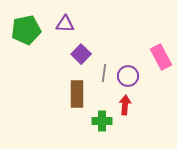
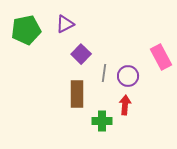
purple triangle: rotated 30 degrees counterclockwise
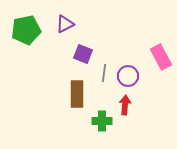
purple square: moved 2 px right; rotated 24 degrees counterclockwise
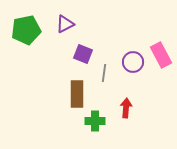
pink rectangle: moved 2 px up
purple circle: moved 5 px right, 14 px up
red arrow: moved 1 px right, 3 px down
green cross: moved 7 px left
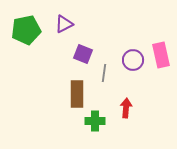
purple triangle: moved 1 px left
pink rectangle: rotated 15 degrees clockwise
purple circle: moved 2 px up
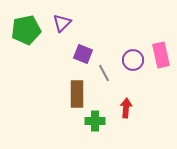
purple triangle: moved 2 px left, 1 px up; rotated 18 degrees counterclockwise
gray line: rotated 36 degrees counterclockwise
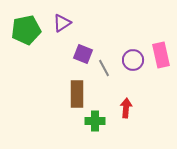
purple triangle: rotated 12 degrees clockwise
gray line: moved 5 px up
